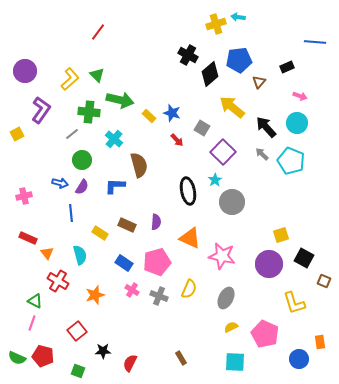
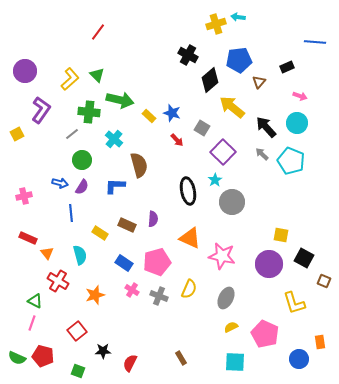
black diamond at (210, 74): moved 6 px down
purple semicircle at (156, 222): moved 3 px left, 3 px up
yellow square at (281, 235): rotated 28 degrees clockwise
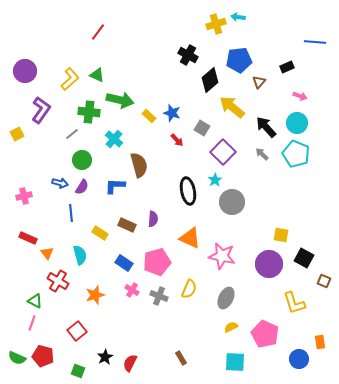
green triangle at (97, 75): rotated 21 degrees counterclockwise
cyan pentagon at (291, 161): moved 5 px right, 7 px up
black star at (103, 351): moved 2 px right, 6 px down; rotated 28 degrees counterclockwise
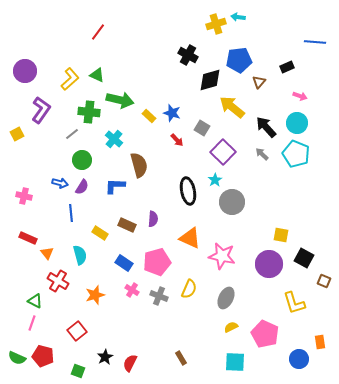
black diamond at (210, 80): rotated 25 degrees clockwise
pink cross at (24, 196): rotated 28 degrees clockwise
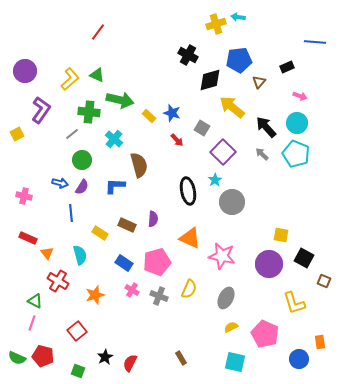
cyan square at (235, 362): rotated 10 degrees clockwise
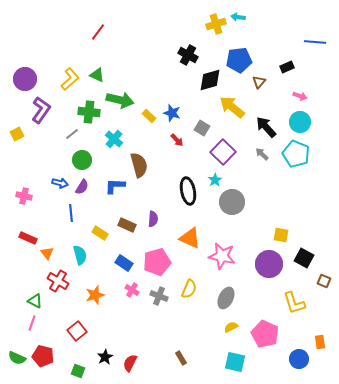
purple circle at (25, 71): moved 8 px down
cyan circle at (297, 123): moved 3 px right, 1 px up
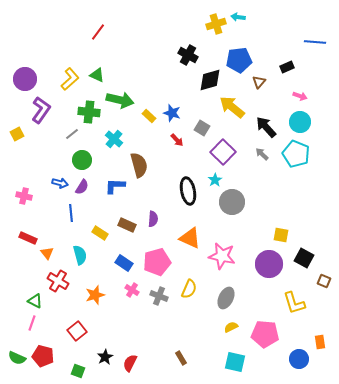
pink pentagon at (265, 334): rotated 20 degrees counterclockwise
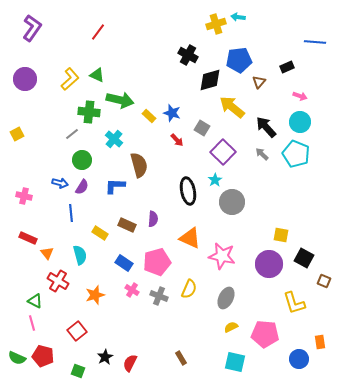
purple L-shape at (41, 110): moved 9 px left, 82 px up
pink line at (32, 323): rotated 35 degrees counterclockwise
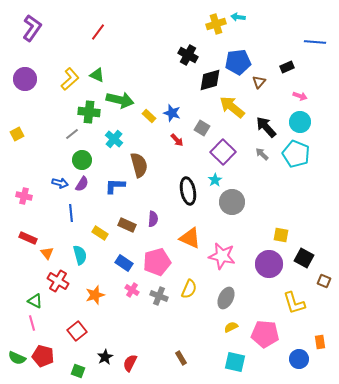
blue pentagon at (239, 60): moved 1 px left, 2 px down
purple semicircle at (82, 187): moved 3 px up
